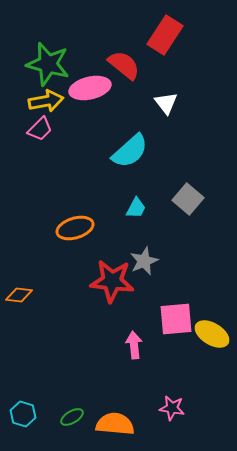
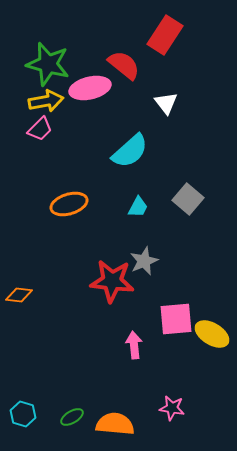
cyan trapezoid: moved 2 px right, 1 px up
orange ellipse: moved 6 px left, 24 px up
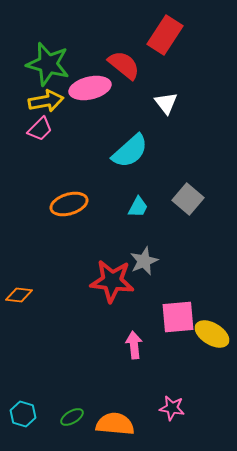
pink square: moved 2 px right, 2 px up
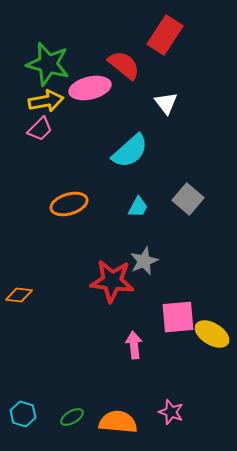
pink star: moved 1 px left, 4 px down; rotated 10 degrees clockwise
orange semicircle: moved 3 px right, 2 px up
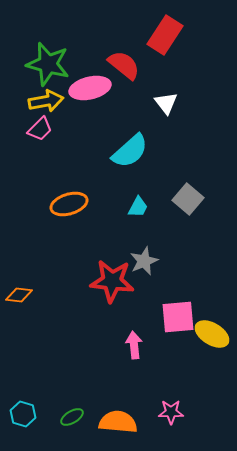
pink star: rotated 20 degrees counterclockwise
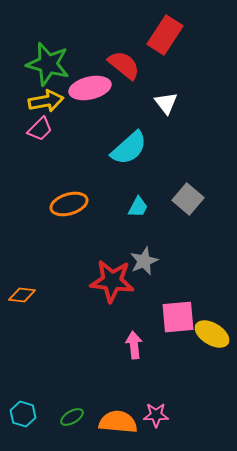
cyan semicircle: moved 1 px left, 3 px up
orange diamond: moved 3 px right
pink star: moved 15 px left, 3 px down
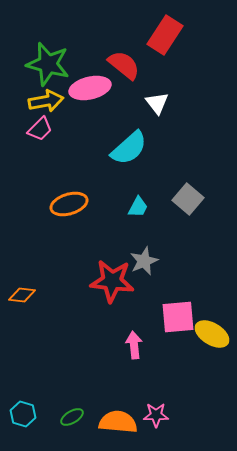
white triangle: moved 9 px left
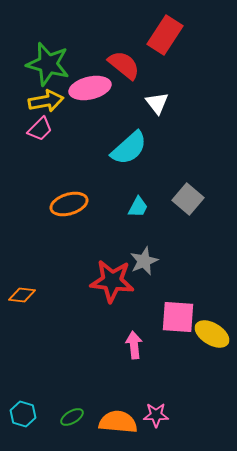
pink square: rotated 9 degrees clockwise
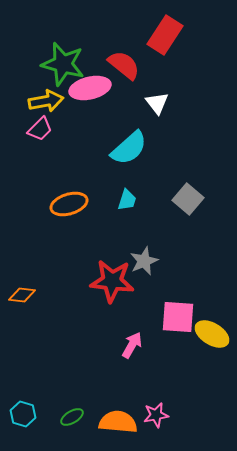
green star: moved 15 px right
cyan trapezoid: moved 11 px left, 7 px up; rotated 10 degrees counterclockwise
pink arrow: moved 2 px left; rotated 36 degrees clockwise
pink star: rotated 10 degrees counterclockwise
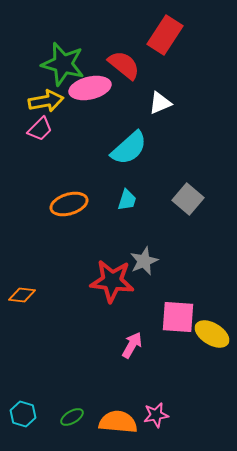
white triangle: moved 3 px right; rotated 45 degrees clockwise
